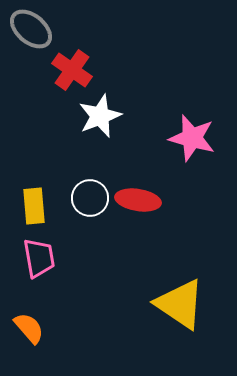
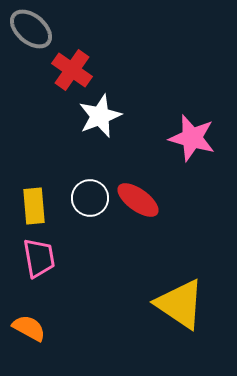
red ellipse: rotated 27 degrees clockwise
orange semicircle: rotated 20 degrees counterclockwise
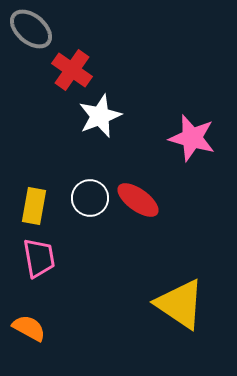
yellow rectangle: rotated 15 degrees clockwise
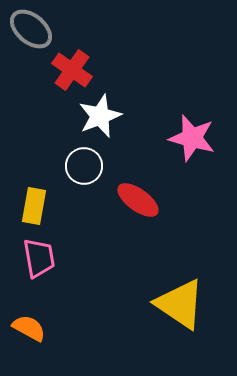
white circle: moved 6 px left, 32 px up
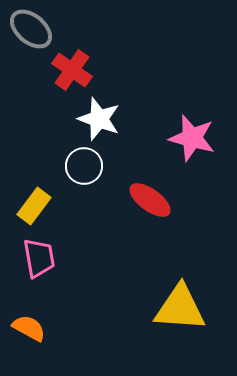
white star: moved 1 px left, 3 px down; rotated 30 degrees counterclockwise
red ellipse: moved 12 px right
yellow rectangle: rotated 27 degrees clockwise
yellow triangle: moved 4 px down; rotated 30 degrees counterclockwise
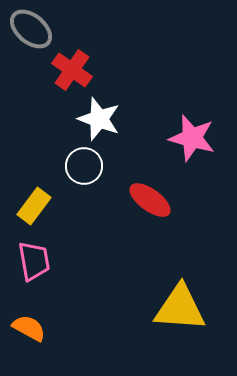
pink trapezoid: moved 5 px left, 3 px down
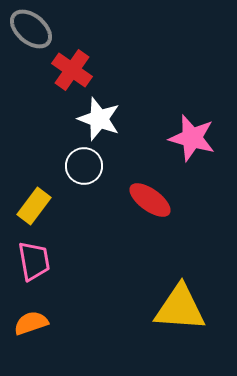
orange semicircle: moved 2 px right, 5 px up; rotated 48 degrees counterclockwise
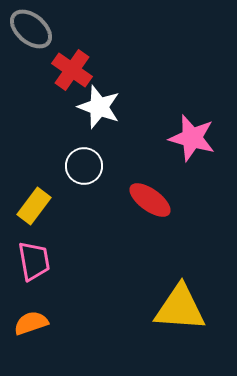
white star: moved 12 px up
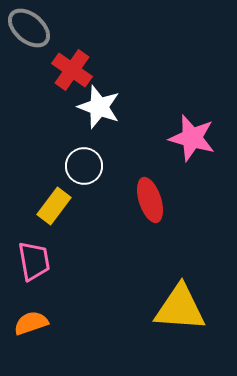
gray ellipse: moved 2 px left, 1 px up
red ellipse: rotated 36 degrees clockwise
yellow rectangle: moved 20 px right
